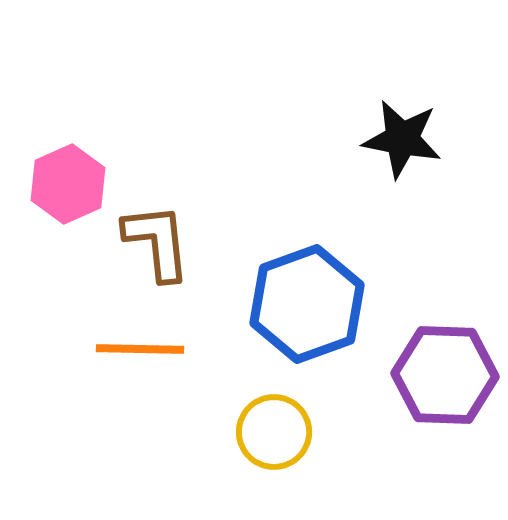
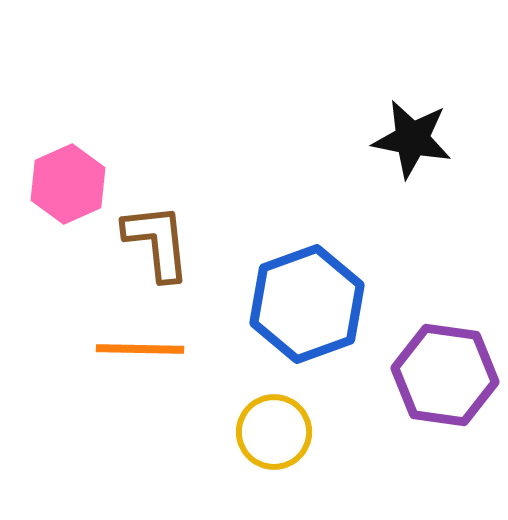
black star: moved 10 px right
purple hexagon: rotated 6 degrees clockwise
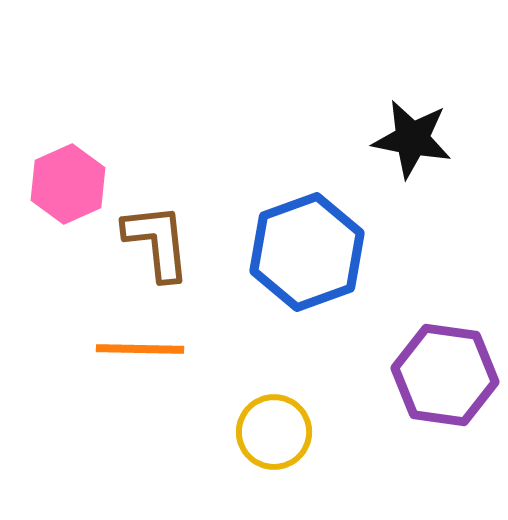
blue hexagon: moved 52 px up
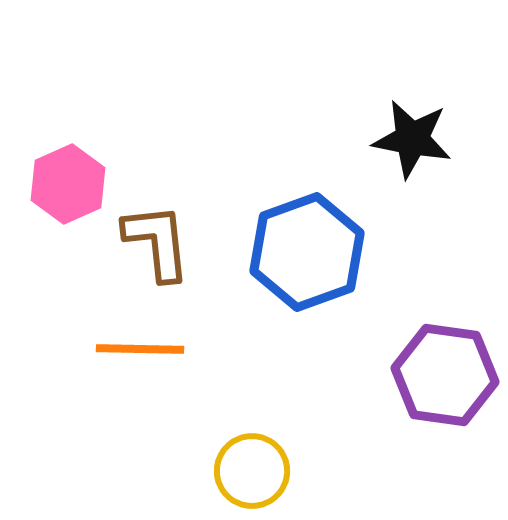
yellow circle: moved 22 px left, 39 px down
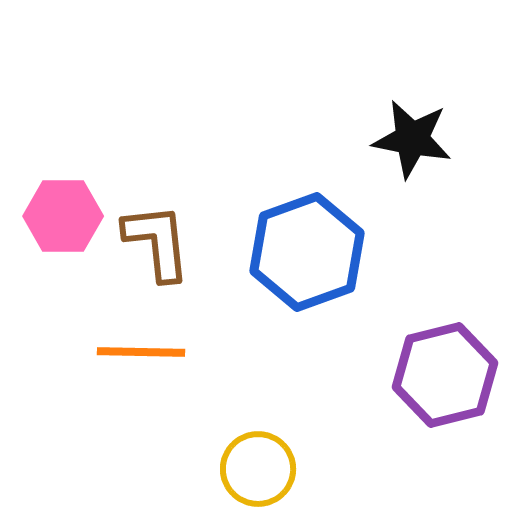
pink hexagon: moved 5 px left, 32 px down; rotated 24 degrees clockwise
orange line: moved 1 px right, 3 px down
purple hexagon: rotated 22 degrees counterclockwise
yellow circle: moved 6 px right, 2 px up
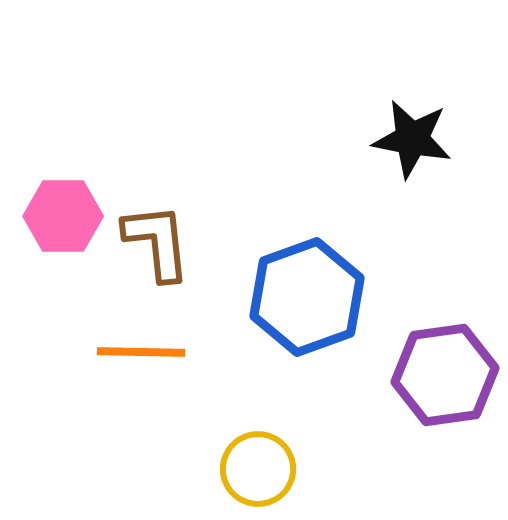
blue hexagon: moved 45 px down
purple hexagon: rotated 6 degrees clockwise
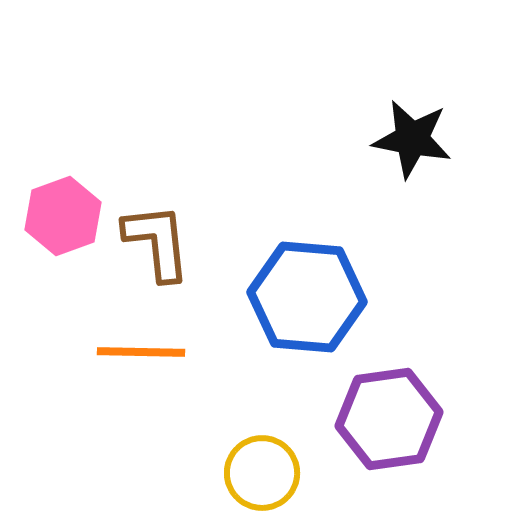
pink hexagon: rotated 20 degrees counterclockwise
blue hexagon: rotated 25 degrees clockwise
purple hexagon: moved 56 px left, 44 px down
yellow circle: moved 4 px right, 4 px down
